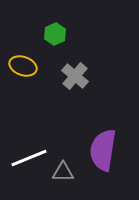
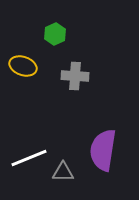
gray cross: rotated 36 degrees counterclockwise
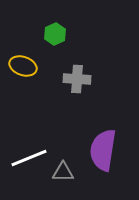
gray cross: moved 2 px right, 3 px down
